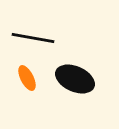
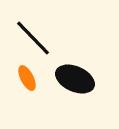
black line: rotated 36 degrees clockwise
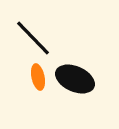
orange ellipse: moved 11 px right, 1 px up; rotated 15 degrees clockwise
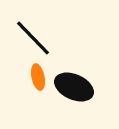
black ellipse: moved 1 px left, 8 px down
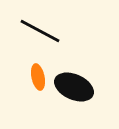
black line: moved 7 px right, 7 px up; rotated 18 degrees counterclockwise
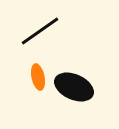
black line: rotated 63 degrees counterclockwise
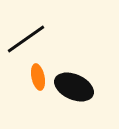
black line: moved 14 px left, 8 px down
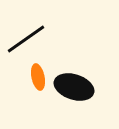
black ellipse: rotated 6 degrees counterclockwise
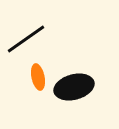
black ellipse: rotated 33 degrees counterclockwise
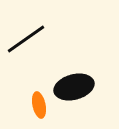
orange ellipse: moved 1 px right, 28 px down
